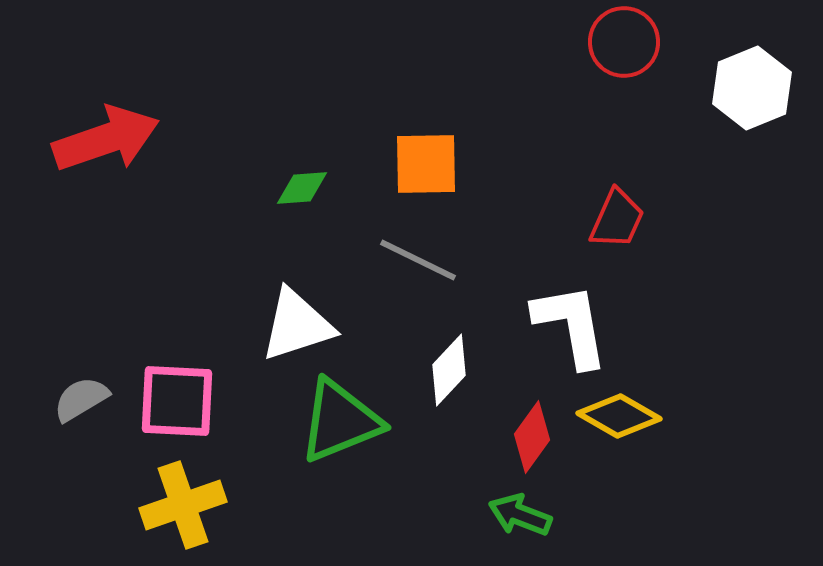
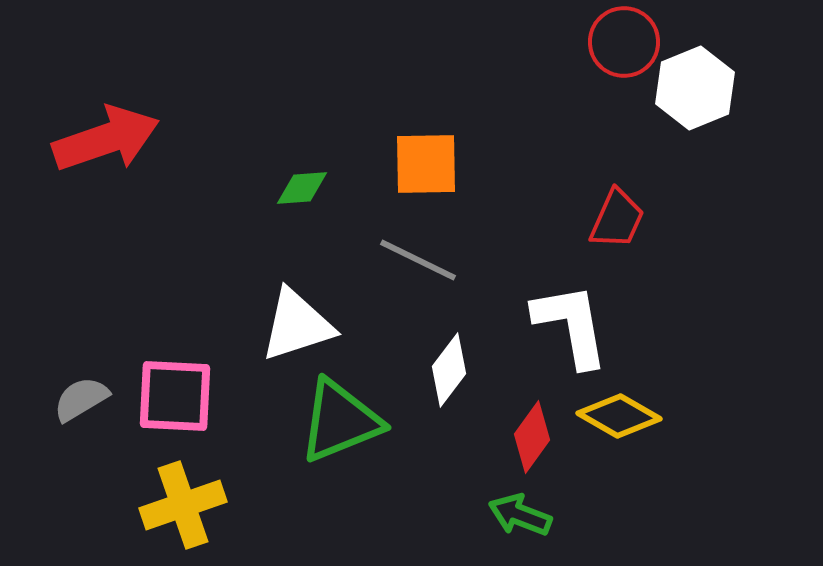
white hexagon: moved 57 px left
white diamond: rotated 6 degrees counterclockwise
pink square: moved 2 px left, 5 px up
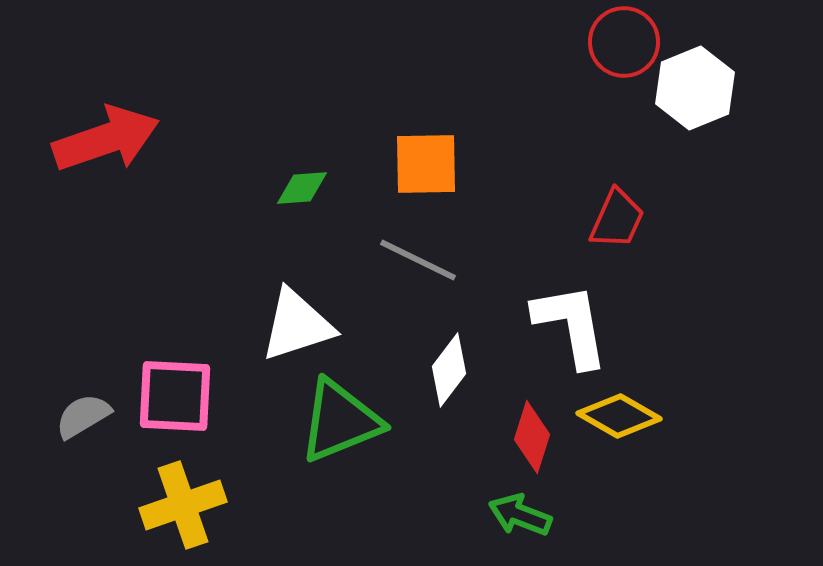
gray semicircle: moved 2 px right, 17 px down
red diamond: rotated 18 degrees counterclockwise
